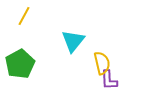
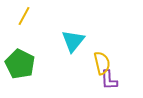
green pentagon: rotated 16 degrees counterclockwise
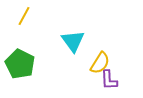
cyan triangle: rotated 15 degrees counterclockwise
yellow semicircle: moved 2 px left; rotated 45 degrees clockwise
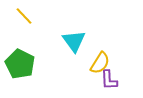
yellow line: rotated 72 degrees counterclockwise
cyan triangle: moved 1 px right
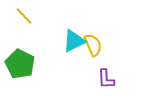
cyan triangle: rotated 40 degrees clockwise
yellow semicircle: moved 7 px left, 18 px up; rotated 55 degrees counterclockwise
purple L-shape: moved 3 px left, 1 px up
